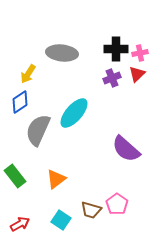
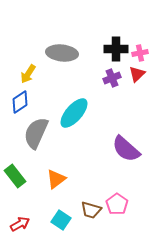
gray semicircle: moved 2 px left, 3 px down
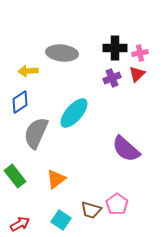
black cross: moved 1 px left, 1 px up
yellow arrow: moved 3 px up; rotated 54 degrees clockwise
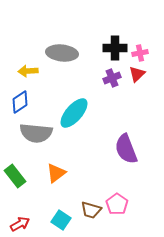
gray semicircle: rotated 108 degrees counterclockwise
purple semicircle: rotated 28 degrees clockwise
orange triangle: moved 6 px up
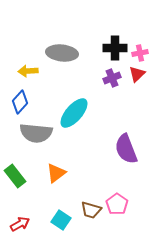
blue diamond: rotated 15 degrees counterclockwise
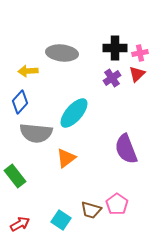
purple cross: rotated 12 degrees counterclockwise
orange triangle: moved 10 px right, 15 px up
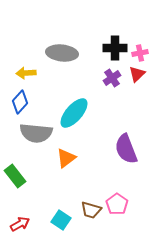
yellow arrow: moved 2 px left, 2 px down
